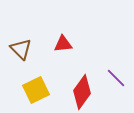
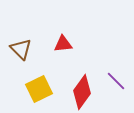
purple line: moved 3 px down
yellow square: moved 3 px right, 1 px up
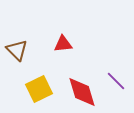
brown triangle: moved 4 px left, 1 px down
red diamond: rotated 52 degrees counterclockwise
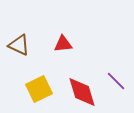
brown triangle: moved 2 px right, 5 px up; rotated 20 degrees counterclockwise
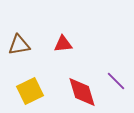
brown triangle: rotated 35 degrees counterclockwise
yellow square: moved 9 px left, 2 px down
